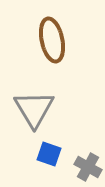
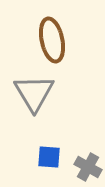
gray triangle: moved 16 px up
blue square: moved 3 px down; rotated 15 degrees counterclockwise
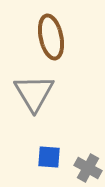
brown ellipse: moved 1 px left, 3 px up
gray cross: moved 1 px down
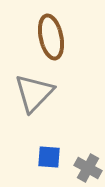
gray triangle: rotated 15 degrees clockwise
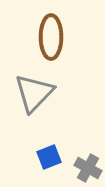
brown ellipse: rotated 12 degrees clockwise
blue square: rotated 25 degrees counterclockwise
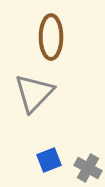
blue square: moved 3 px down
